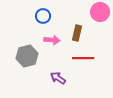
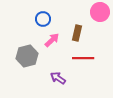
blue circle: moved 3 px down
pink arrow: rotated 49 degrees counterclockwise
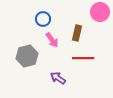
pink arrow: rotated 98 degrees clockwise
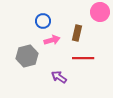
blue circle: moved 2 px down
pink arrow: rotated 70 degrees counterclockwise
purple arrow: moved 1 px right, 1 px up
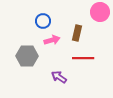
gray hexagon: rotated 15 degrees clockwise
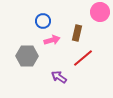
red line: rotated 40 degrees counterclockwise
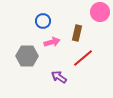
pink arrow: moved 2 px down
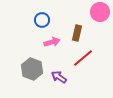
blue circle: moved 1 px left, 1 px up
gray hexagon: moved 5 px right, 13 px down; rotated 20 degrees clockwise
